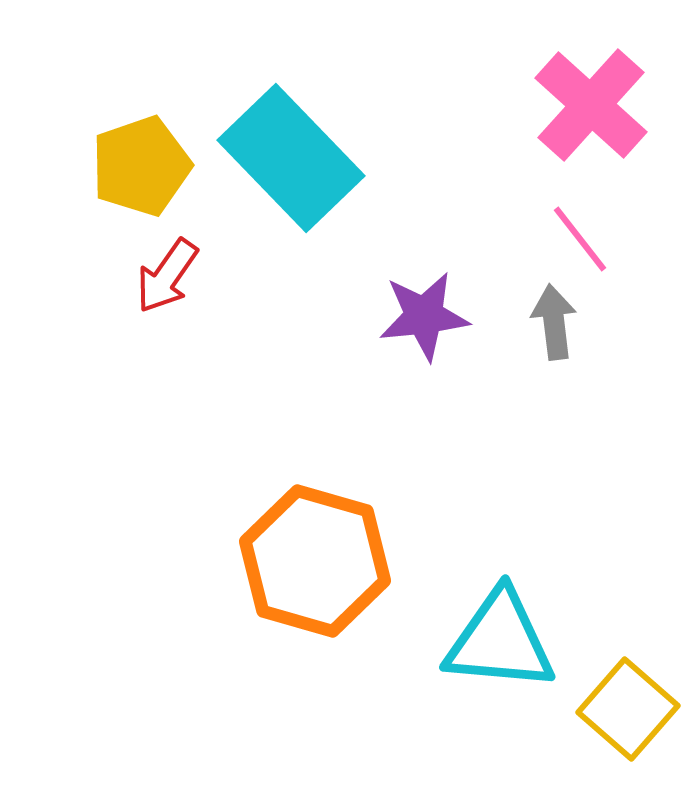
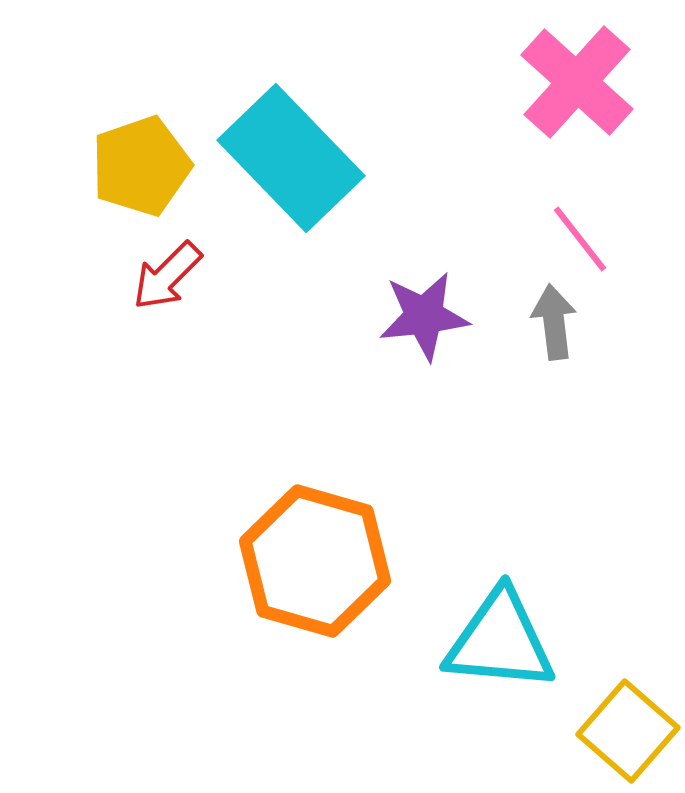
pink cross: moved 14 px left, 23 px up
red arrow: rotated 10 degrees clockwise
yellow square: moved 22 px down
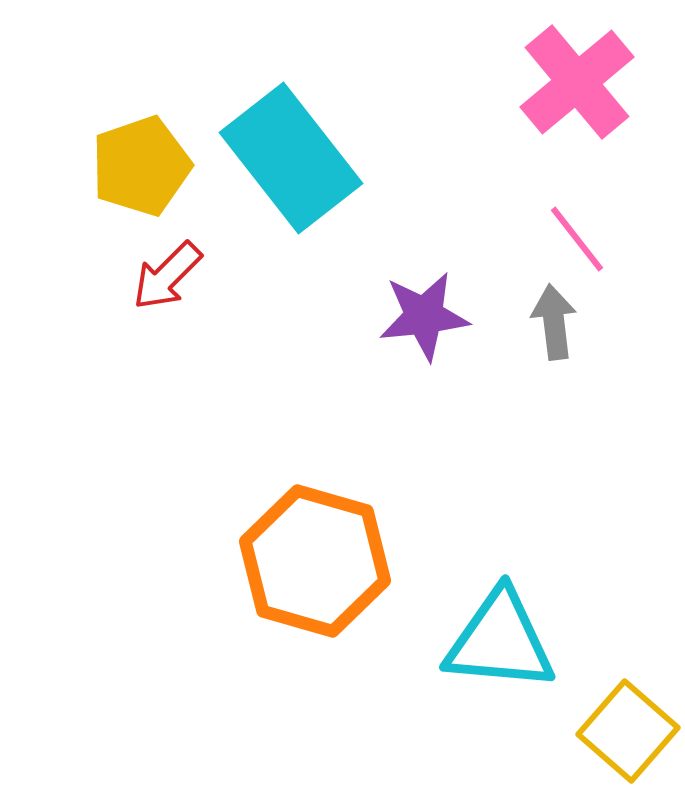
pink cross: rotated 8 degrees clockwise
cyan rectangle: rotated 6 degrees clockwise
pink line: moved 3 px left
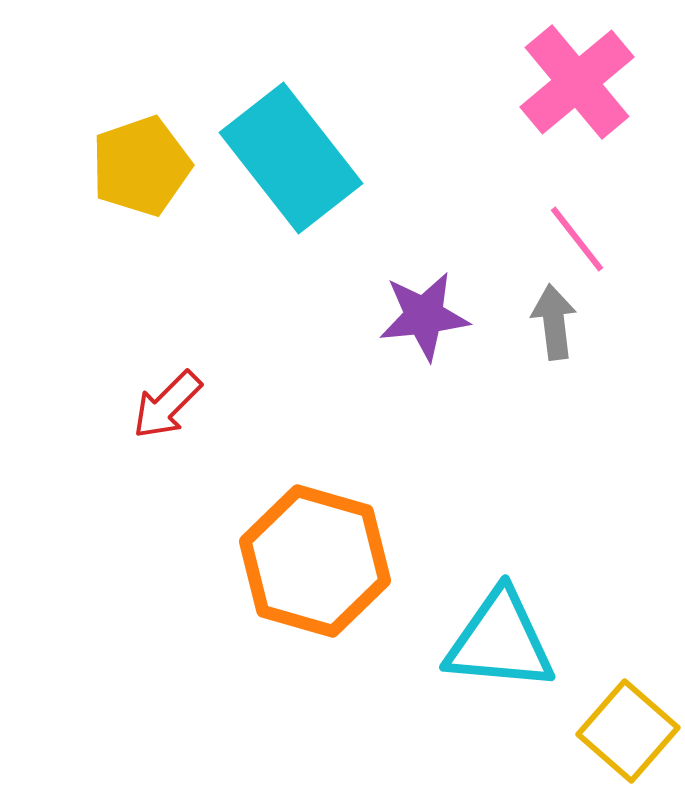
red arrow: moved 129 px down
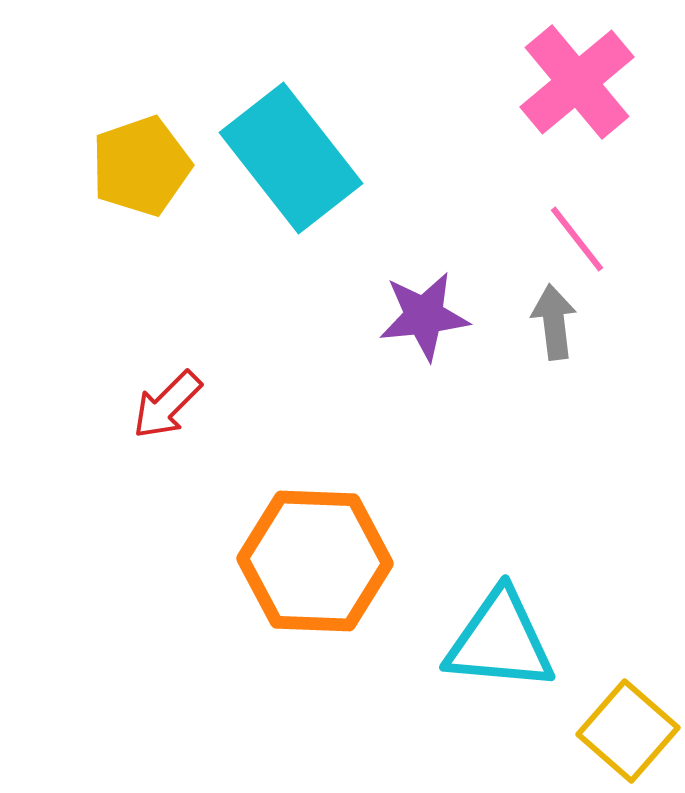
orange hexagon: rotated 14 degrees counterclockwise
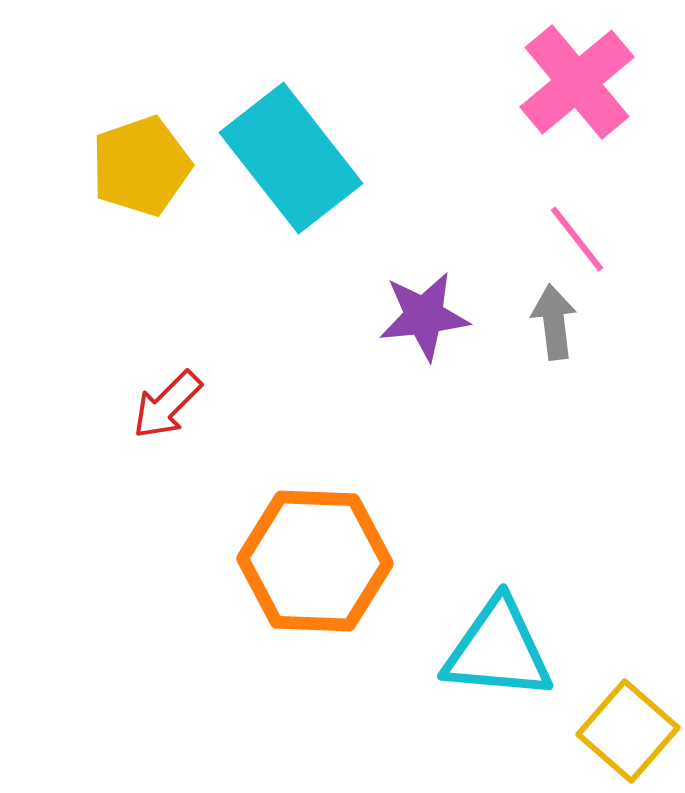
cyan triangle: moved 2 px left, 9 px down
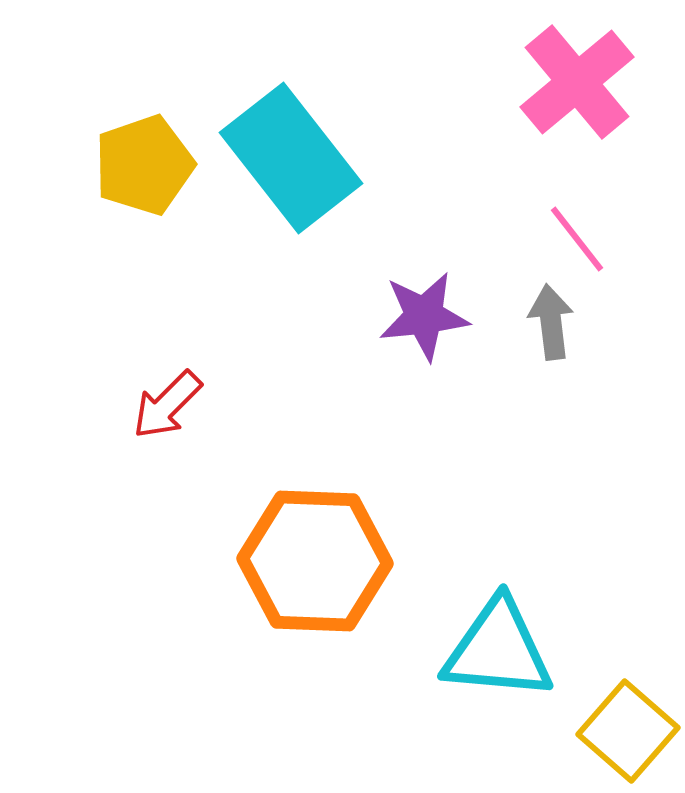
yellow pentagon: moved 3 px right, 1 px up
gray arrow: moved 3 px left
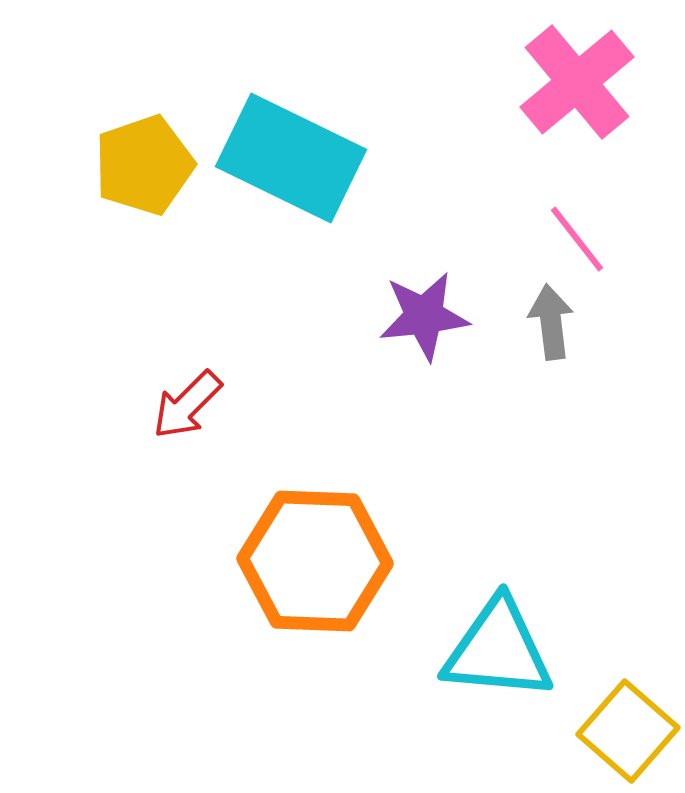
cyan rectangle: rotated 26 degrees counterclockwise
red arrow: moved 20 px right
